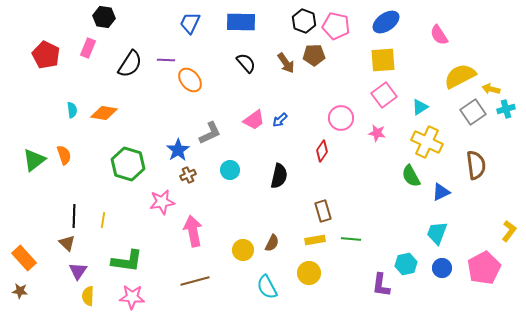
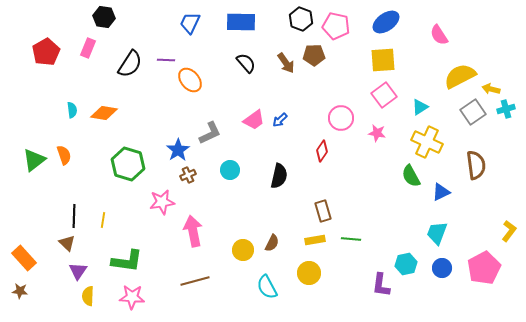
black hexagon at (304, 21): moved 3 px left, 2 px up
red pentagon at (46, 55): moved 3 px up; rotated 16 degrees clockwise
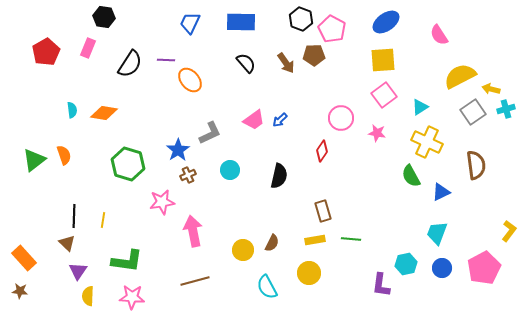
pink pentagon at (336, 26): moved 4 px left, 3 px down; rotated 16 degrees clockwise
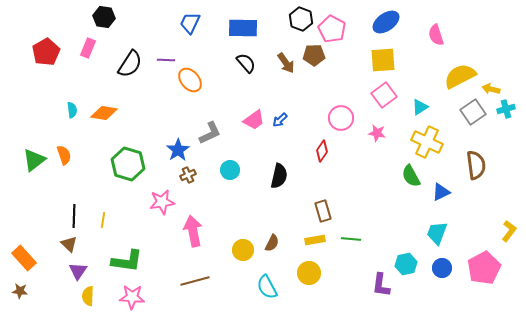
blue rectangle at (241, 22): moved 2 px right, 6 px down
pink semicircle at (439, 35): moved 3 px left; rotated 15 degrees clockwise
brown triangle at (67, 243): moved 2 px right, 1 px down
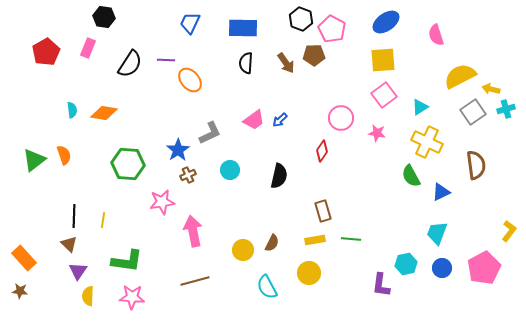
black semicircle at (246, 63): rotated 135 degrees counterclockwise
green hexagon at (128, 164): rotated 12 degrees counterclockwise
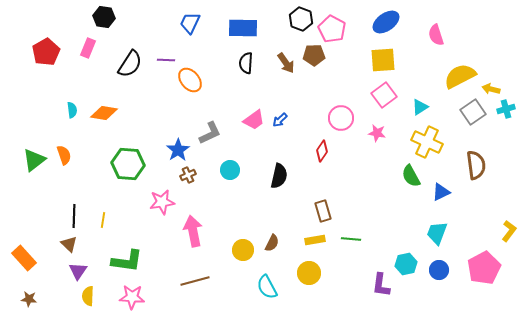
blue circle at (442, 268): moved 3 px left, 2 px down
brown star at (20, 291): moved 9 px right, 8 px down
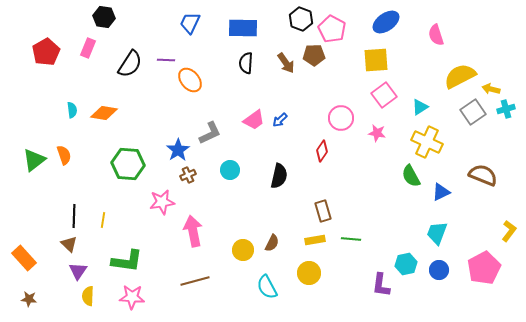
yellow square at (383, 60): moved 7 px left
brown semicircle at (476, 165): moved 7 px right, 10 px down; rotated 60 degrees counterclockwise
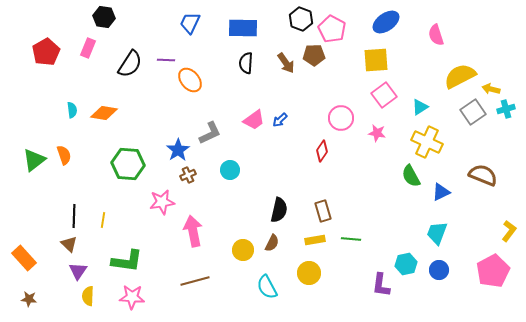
black semicircle at (279, 176): moved 34 px down
pink pentagon at (484, 268): moved 9 px right, 3 px down
